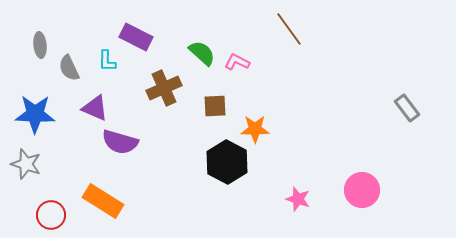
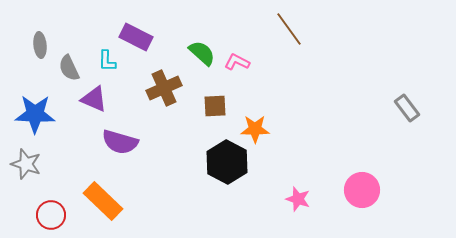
purple triangle: moved 1 px left, 9 px up
orange rectangle: rotated 12 degrees clockwise
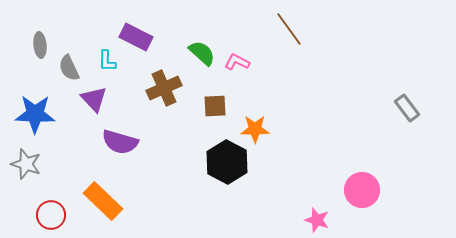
purple triangle: rotated 24 degrees clockwise
pink star: moved 19 px right, 21 px down
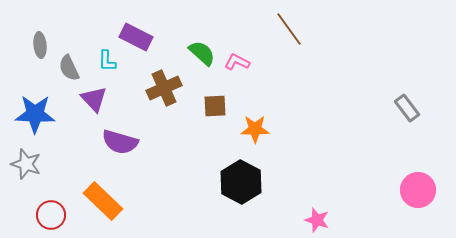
black hexagon: moved 14 px right, 20 px down
pink circle: moved 56 px right
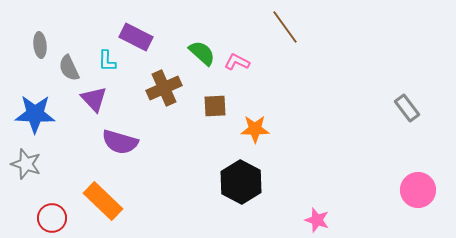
brown line: moved 4 px left, 2 px up
red circle: moved 1 px right, 3 px down
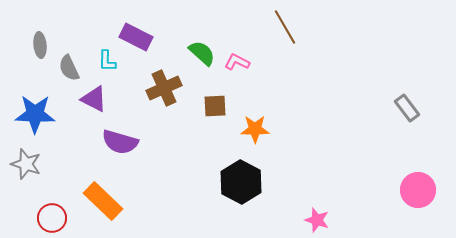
brown line: rotated 6 degrees clockwise
purple triangle: rotated 20 degrees counterclockwise
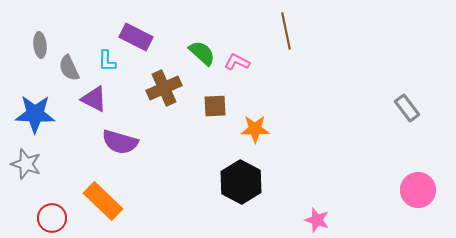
brown line: moved 1 px right, 4 px down; rotated 18 degrees clockwise
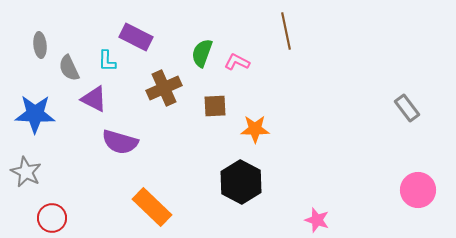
green semicircle: rotated 112 degrees counterclockwise
gray star: moved 8 px down; rotated 8 degrees clockwise
orange rectangle: moved 49 px right, 6 px down
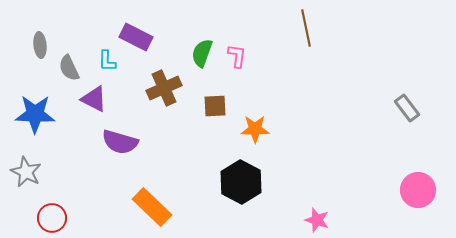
brown line: moved 20 px right, 3 px up
pink L-shape: moved 6 px up; rotated 70 degrees clockwise
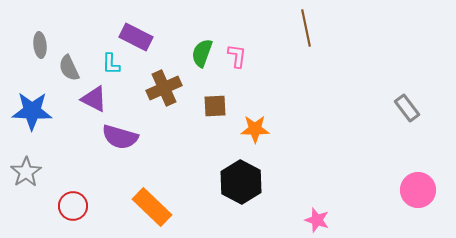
cyan L-shape: moved 4 px right, 3 px down
blue star: moved 3 px left, 3 px up
purple semicircle: moved 5 px up
gray star: rotated 12 degrees clockwise
red circle: moved 21 px right, 12 px up
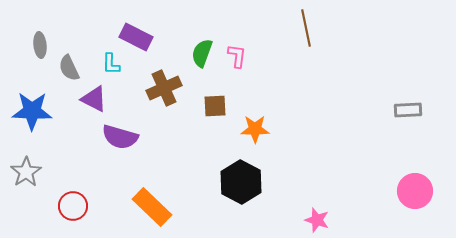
gray rectangle: moved 1 px right, 2 px down; rotated 56 degrees counterclockwise
pink circle: moved 3 px left, 1 px down
